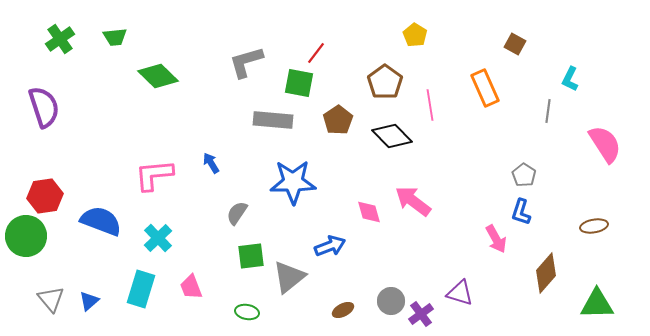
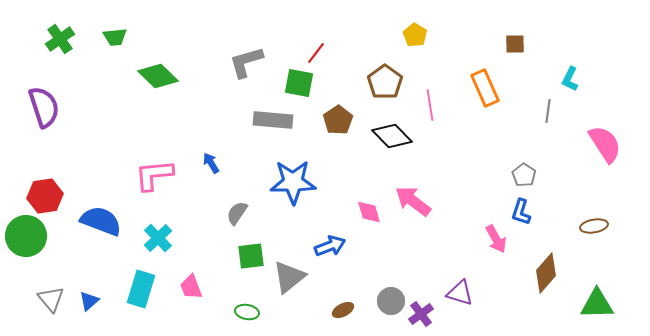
brown square at (515, 44): rotated 30 degrees counterclockwise
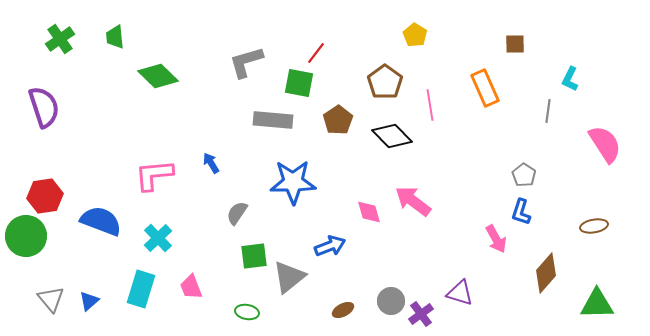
green trapezoid at (115, 37): rotated 90 degrees clockwise
green square at (251, 256): moved 3 px right
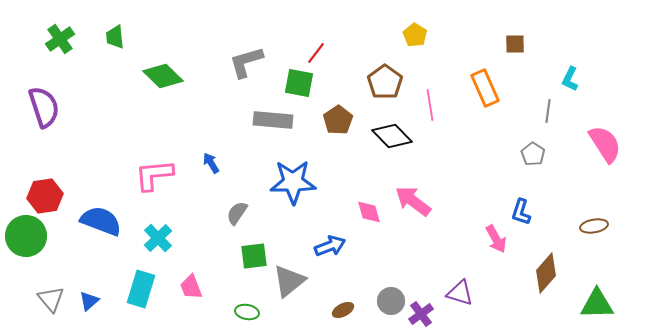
green diamond at (158, 76): moved 5 px right
gray pentagon at (524, 175): moved 9 px right, 21 px up
gray triangle at (289, 277): moved 4 px down
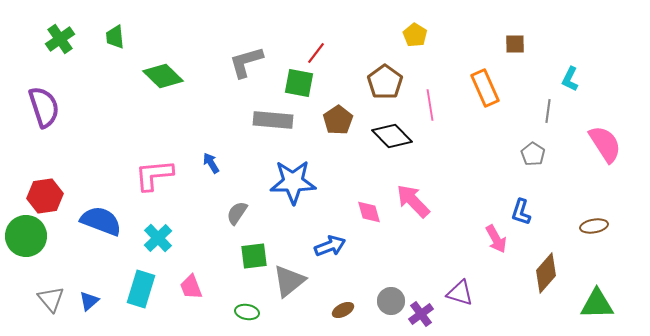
pink arrow at (413, 201): rotated 9 degrees clockwise
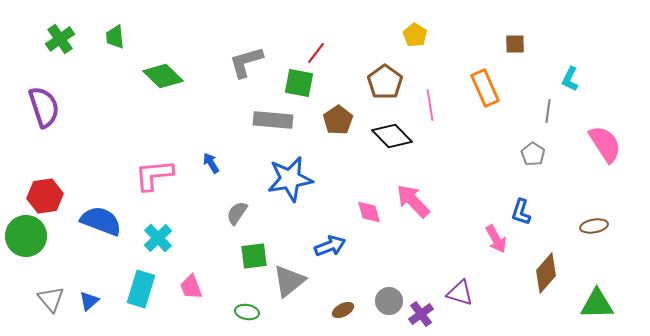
blue star at (293, 182): moved 3 px left, 3 px up; rotated 9 degrees counterclockwise
gray circle at (391, 301): moved 2 px left
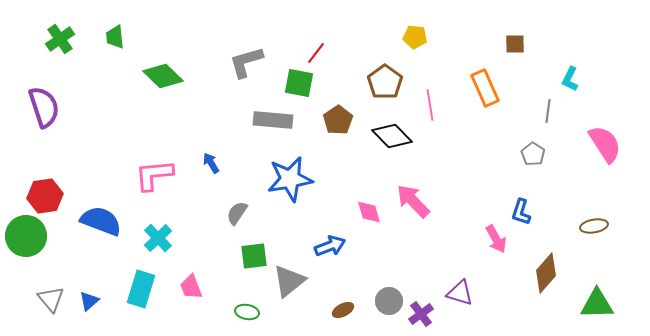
yellow pentagon at (415, 35): moved 2 px down; rotated 25 degrees counterclockwise
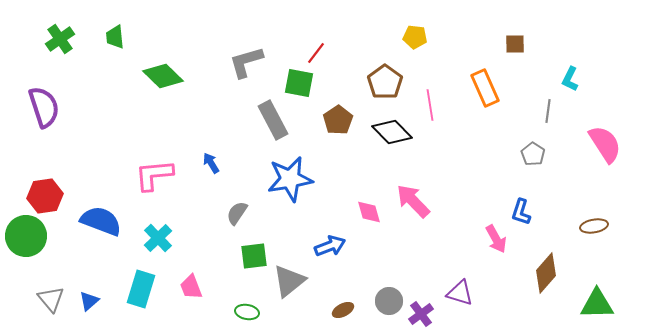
gray rectangle at (273, 120): rotated 57 degrees clockwise
black diamond at (392, 136): moved 4 px up
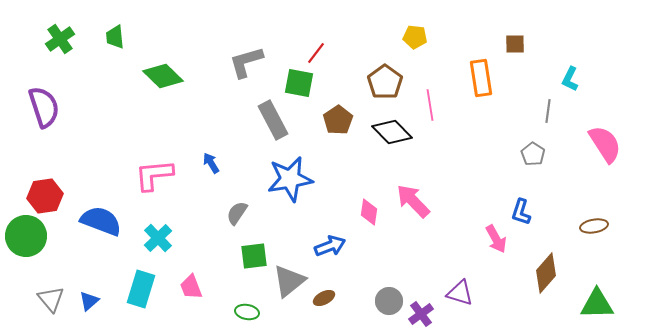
orange rectangle at (485, 88): moved 4 px left, 10 px up; rotated 15 degrees clockwise
pink diamond at (369, 212): rotated 24 degrees clockwise
brown ellipse at (343, 310): moved 19 px left, 12 px up
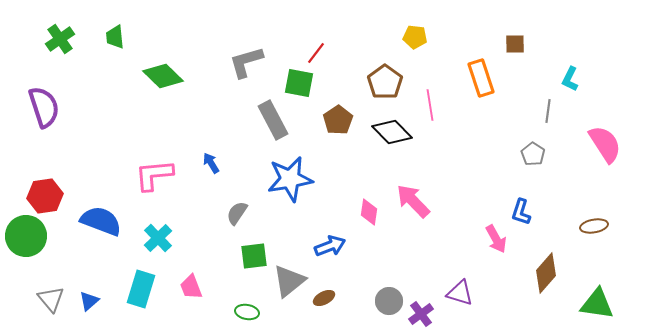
orange rectangle at (481, 78): rotated 9 degrees counterclockwise
green triangle at (597, 304): rotated 9 degrees clockwise
